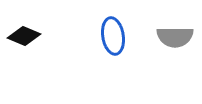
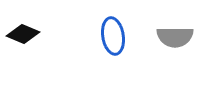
black diamond: moved 1 px left, 2 px up
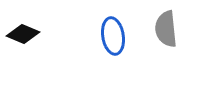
gray semicircle: moved 9 px left, 8 px up; rotated 84 degrees clockwise
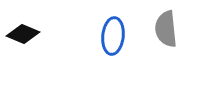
blue ellipse: rotated 15 degrees clockwise
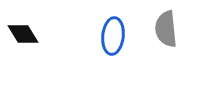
black diamond: rotated 36 degrees clockwise
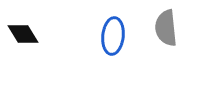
gray semicircle: moved 1 px up
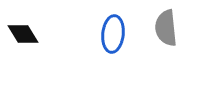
blue ellipse: moved 2 px up
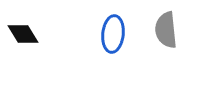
gray semicircle: moved 2 px down
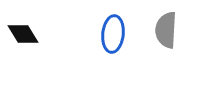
gray semicircle: rotated 9 degrees clockwise
